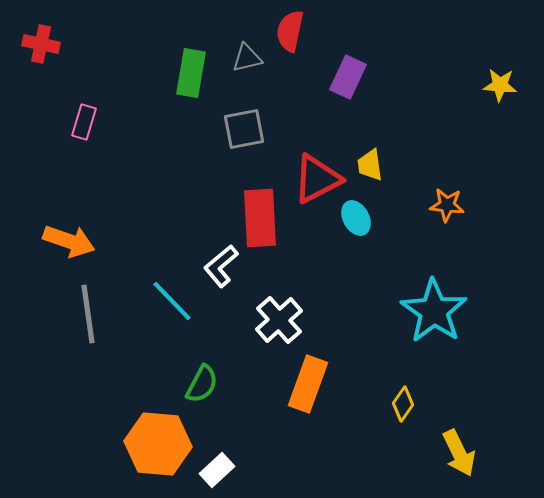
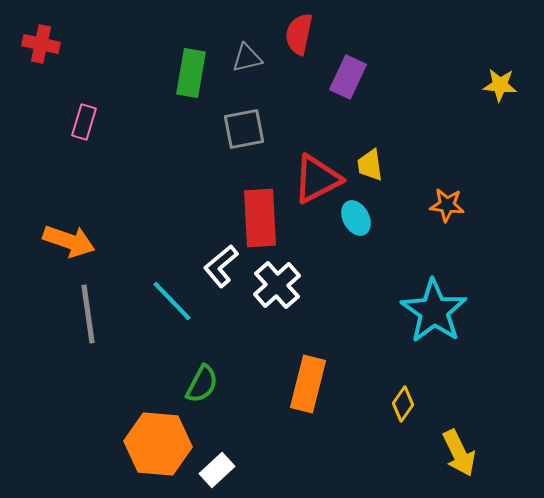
red semicircle: moved 9 px right, 3 px down
white cross: moved 2 px left, 35 px up
orange rectangle: rotated 6 degrees counterclockwise
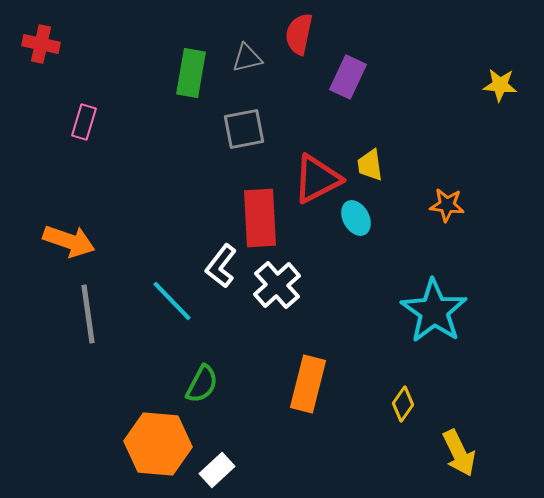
white L-shape: rotated 12 degrees counterclockwise
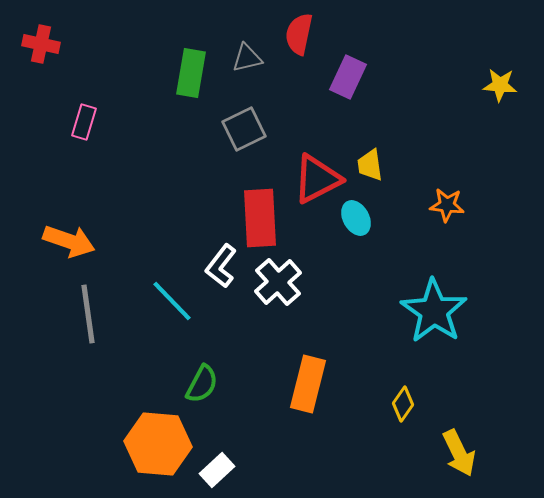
gray square: rotated 15 degrees counterclockwise
white cross: moved 1 px right, 3 px up
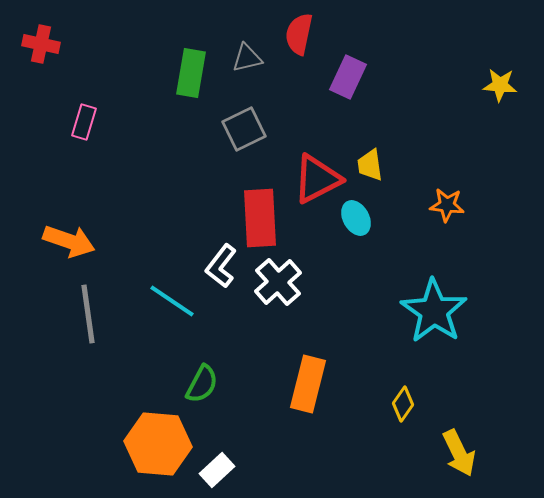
cyan line: rotated 12 degrees counterclockwise
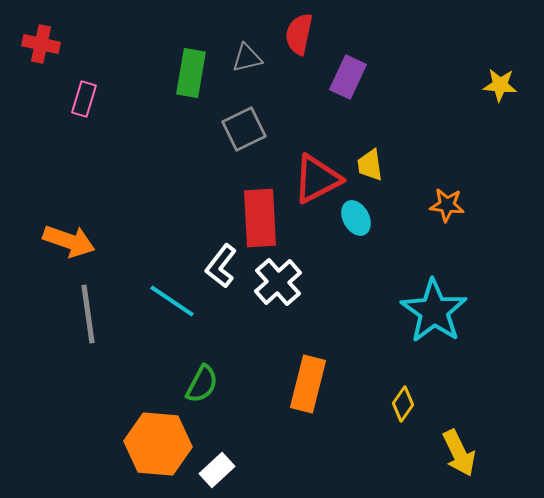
pink rectangle: moved 23 px up
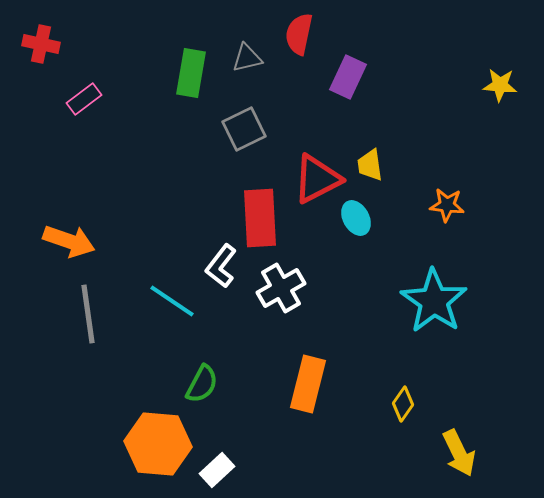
pink rectangle: rotated 36 degrees clockwise
white cross: moved 3 px right, 6 px down; rotated 12 degrees clockwise
cyan star: moved 10 px up
